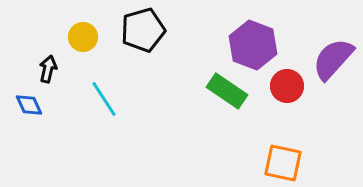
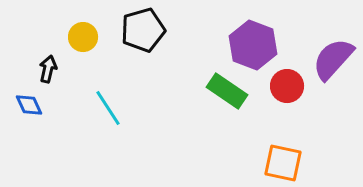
cyan line: moved 4 px right, 9 px down
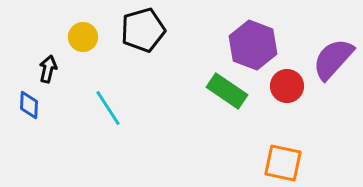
blue diamond: rotated 28 degrees clockwise
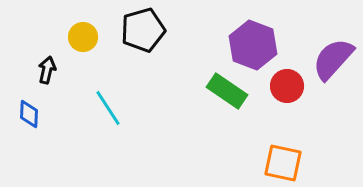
black arrow: moved 1 px left, 1 px down
blue diamond: moved 9 px down
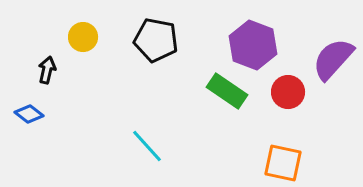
black pentagon: moved 13 px right, 10 px down; rotated 27 degrees clockwise
red circle: moved 1 px right, 6 px down
cyan line: moved 39 px right, 38 px down; rotated 9 degrees counterclockwise
blue diamond: rotated 56 degrees counterclockwise
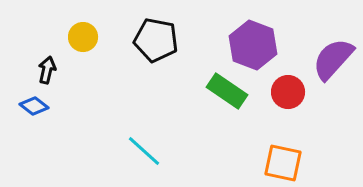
blue diamond: moved 5 px right, 8 px up
cyan line: moved 3 px left, 5 px down; rotated 6 degrees counterclockwise
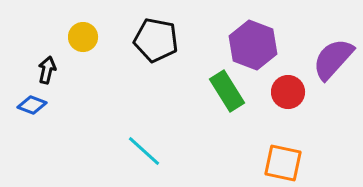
green rectangle: rotated 24 degrees clockwise
blue diamond: moved 2 px left, 1 px up; rotated 16 degrees counterclockwise
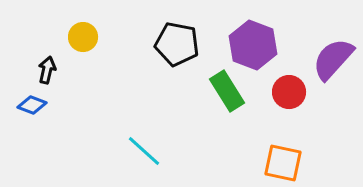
black pentagon: moved 21 px right, 4 px down
red circle: moved 1 px right
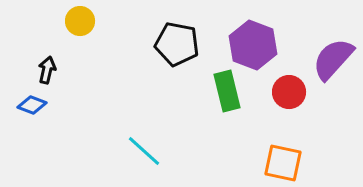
yellow circle: moved 3 px left, 16 px up
green rectangle: rotated 18 degrees clockwise
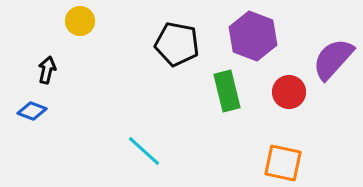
purple hexagon: moved 9 px up
blue diamond: moved 6 px down
